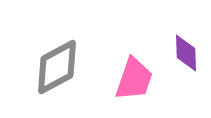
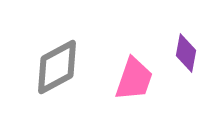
purple diamond: rotated 12 degrees clockwise
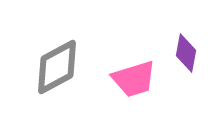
pink trapezoid: rotated 54 degrees clockwise
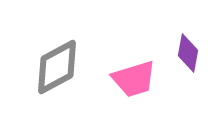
purple diamond: moved 2 px right
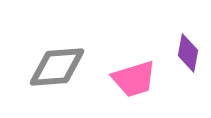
gray diamond: rotated 24 degrees clockwise
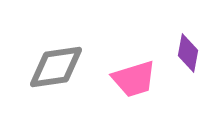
gray diamond: moved 1 px left; rotated 4 degrees counterclockwise
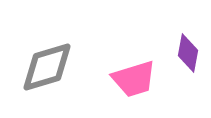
gray diamond: moved 9 px left; rotated 8 degrees counterclockwise
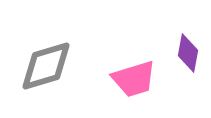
gray diamond: moved 1 px left, 1 px up
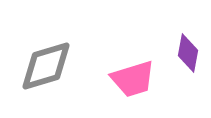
pink trapezoid: moved 1 px left
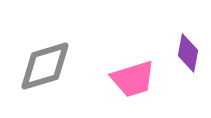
gray diamond: moved 1 px left
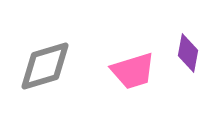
pink trapezoid: moved 8 px up
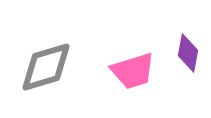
gray diamond: moved 1 px right, 1 px down
